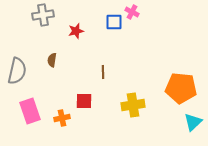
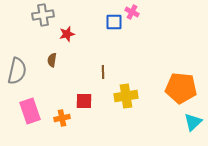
red star: moved 9 px left, 3 px down
yellow cross: moved 7 px left, 9 px up
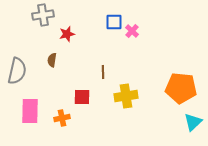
pink cross: moved 19 px down; rotated 16 degrees clockwise
red square: moved 2 px left, 4 px up
pink rectangle: rotated 20 degrees clockwise
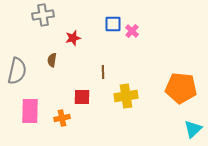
blue square: moved 1 px left, 2 px down
red star: moved 6 px right, 4 px down
cyan triangle: moved 7 px down
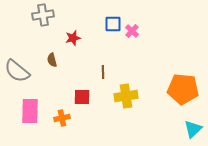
brown semicircle: rotated 24 degrees counterclockwise
gray semicircle: rotated 116 degrees clockwise
orange pentagon: moved 2 px right, 1 px down
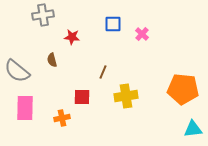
pink cross: moved 10 px right, 3 px down
red star: moved 1 px left, 1 px up; rotated 21 degrees clockwise
brown line: rotated 24 degrees clockwise
pink rectangle: moved 5 px left, 3 px up
cyan triangle: rotated 36 degrees clockwise
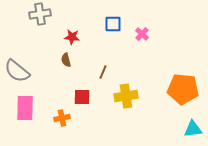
gray cross: moved 3 px left, 1 px up
brown semicircle: moved 14 px right
